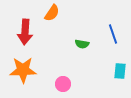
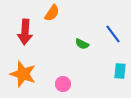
blue line: rotated 18 degrees counterclockwise
green semicircle: rotated 16 degrees clockwise
orange star: moved 4 px down; rotated 20 degrees clockwise
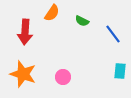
green semicircle: moved 23 px up
pink circle: moved 7 px up
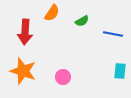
green semicircle: rotated 56 degrees counterclockwise
blue line: rotated 42 degrees counterclockwise
orange star: moved 3 px up
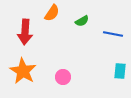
orange star: rotated 12 degrees clockwise
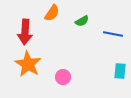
orange star: moved 5 px right, 7 px up
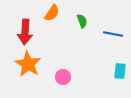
green semicircle: rotated 80 degrees counterclockwise
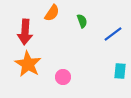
blue line: rotated 48 degrees counterclockwise
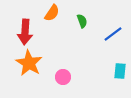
orange star: moved 1 px right, 1 px up
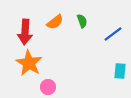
orange semicircle: moved 3 px right, 9 px down; rotated 18 degrees clockwise
pink circle: moved 15 px left, 10 px down
